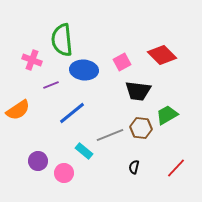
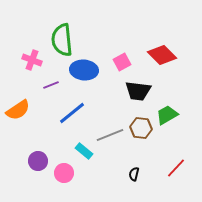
black semicircle: moved 7 px down
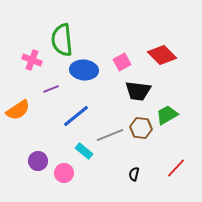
purple line: moved 4 px down
blue line: moved 4 px right, 3 px down
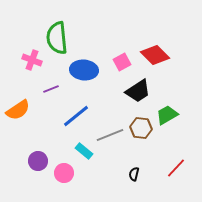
green semicircle: moved 5 px left, 2 px up
red diamond: moved 7 px left
black trapezoid: rotated 40 degrees counterclockwise
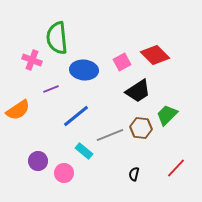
green trapezoid: rotated 15 degrees counterclockwise
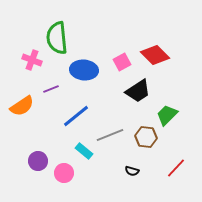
orange semicircle: moved 4 px right, 4 px up
brown hexagon: moved 5 px right, 9 px down
black semicircle: moved 2 px left, 3 px up; rotated 88 degrees counterclockwise
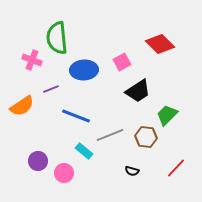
red diamond: moved 5 px right, 11 px up
blue ellipse: rotated 8 degrees counterclockwise
blue line: rotated 60 degrees clockwise
